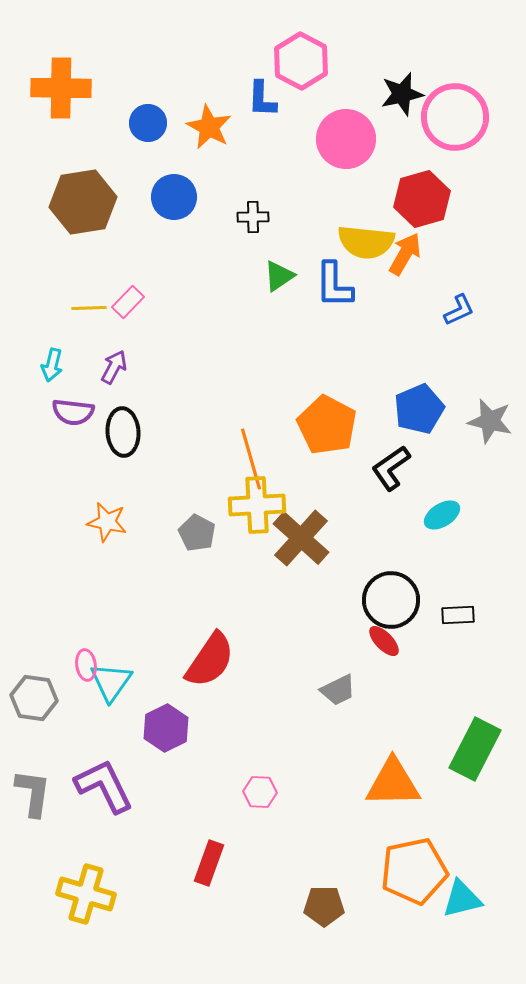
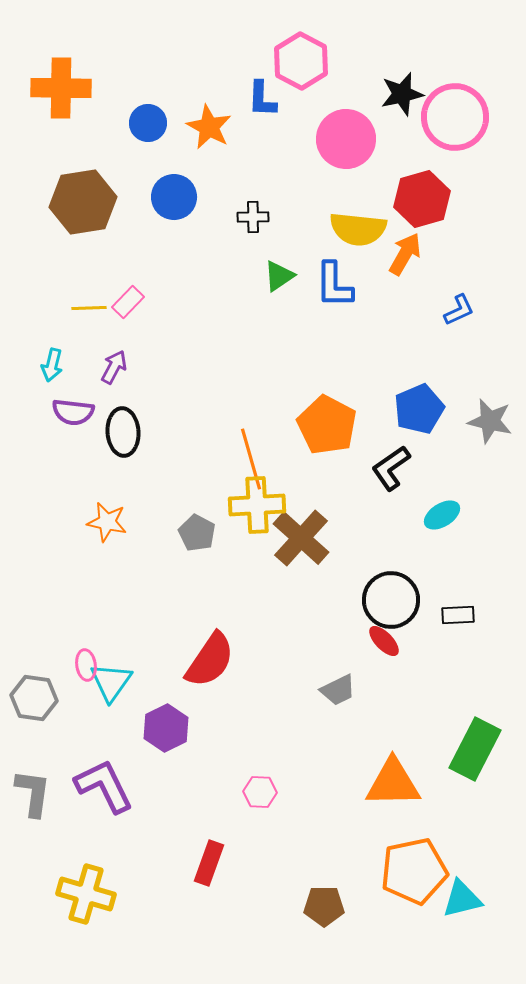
yellow semicircle at (366, 242): moved 8 px left, 13 px up
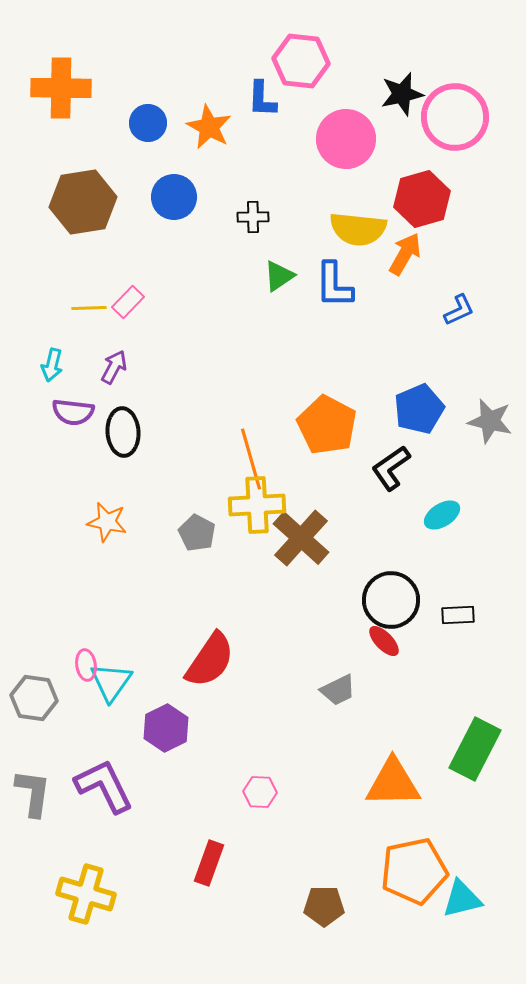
pink hexagon at (301, 61): rotated 22 degrees counterclockwise
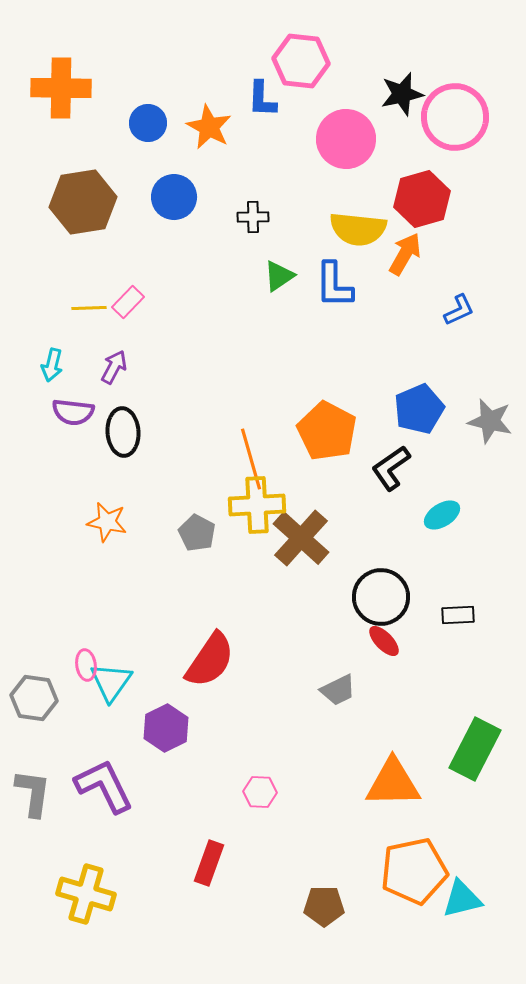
orange pentagon at (327, 425): moved 6 px down
black circle at (391, 600): moved 10 px left, 3 px up
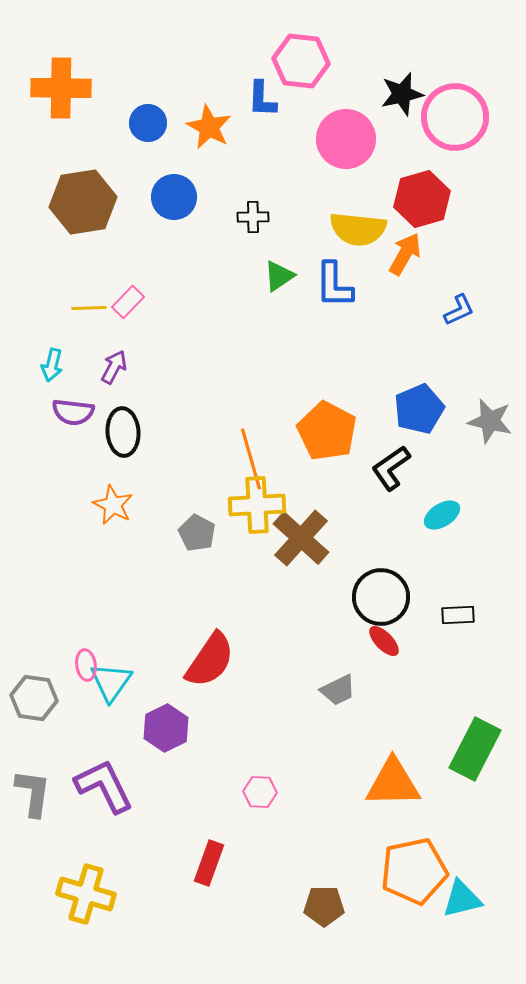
orange star at (107, 522): moved 6 px right, 17 px up; rotated 15 degrees clockwise
